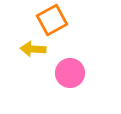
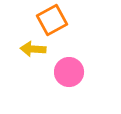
pink circle: moved 1 px left, 1 px up
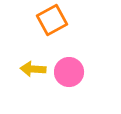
yellow arrow: moved 20 px down
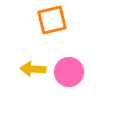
orange square: rotated 16 degrees clockwise
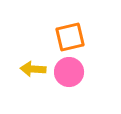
orange square: moved 18 px right, 17 px down
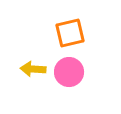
orange square: moved 4 px up
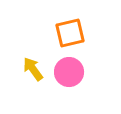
yellow arrow: rotated 50 degrees clockwise
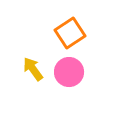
orange square: rotated 20 degrees counterclockwise
